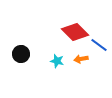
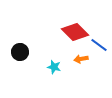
black circle: moved 1 px left, 2 px up
cyan star: moved 3 px left, 6 px down
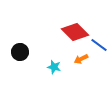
orange arrow: rotated 16 degrees counterclockwise
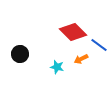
red diamond: moved 2 px left
black circle: moved 2 px down
cyan star: moved 3 px right
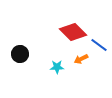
cyan star: rotated 16 degrees counterclockwise
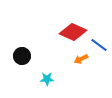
red diamond: rotated 20 degrees counterclockwise
black circle: moved 2 px right, 2 px down
cyan star: moved 10 px left, 12 px down
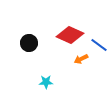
red diamond: moved 3 px left, 3 px down
black circle: moved 7 px right, 13 px up
cyan star: moved 1 px left, 3 px down
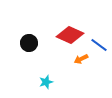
cyan star: rotated 16 degrees counterclockwise
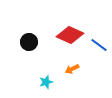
black circle: moved 1 px up
orange arrow: moved 9 px left, 10 px down
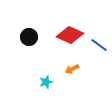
black circle: moved 5 px up
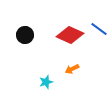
black circle: moved 4 px left, 2 px up
blue line: moved 16 px up
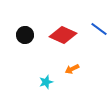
red diamond: moved 7 px left
